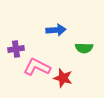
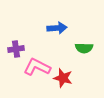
blue arrow: moved 1 px right, 2 px up
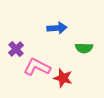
purple cross: rotated 35 degrees counterclockwise
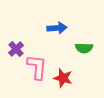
pink L-shape: rotated 68 degrees clockwise
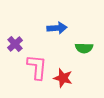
purple cross: moved 1 px left, 5 px up
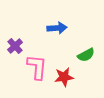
purple cross: moved 2 px down
green semicircle: moved 2 px right, 7 px down; rotated 30 degrees counterclockwise
red star: moved 1 px right, 1 px up; rotated 24 degrees counterclockwise
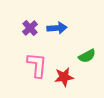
purple cross: moved 15 px right, 18 px up
green semicircle: moved 1 px right, 1 px down
pink L-shape: moved 2 px up
